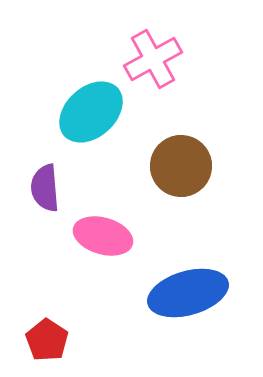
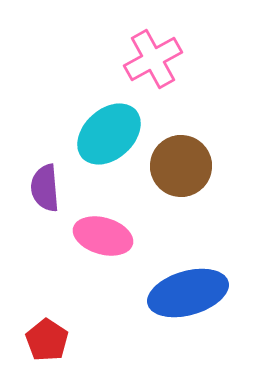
cyan ellipse: moved 18 px right, 22 px down
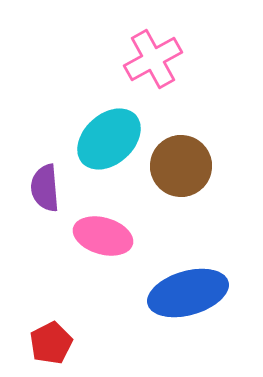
cyan ellipse: moved 5 px down
red pentagon: moved 4 px right, 3 px down; rotated 12 degrees clockwise
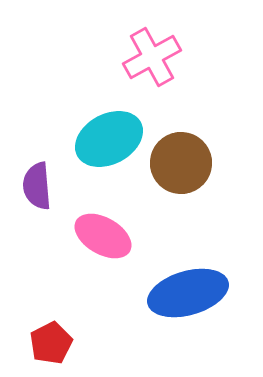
pink cross: moved 1 px left, 2 px up
cyan ellipse: rotated 14 degrees clockwise
brown circle: moved 3 px up
purple semicircle: moved 8 px left, 2 px up
pink ellipse: rotated 14 degrees clockwise
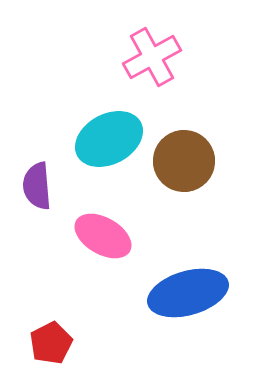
brown circle: moved 3 px right, 2 px up
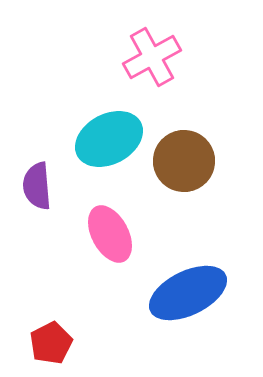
pink ellipse: moved 7 px right, 2 px up; rotated 32 degrees clockwise
blue ellipse: rotated 10 degrees counterclockwise
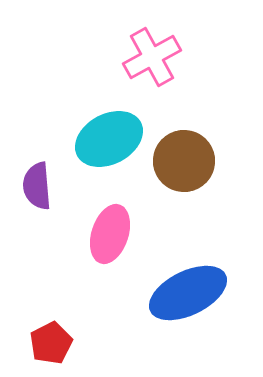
pink ellipse: rotated 46 degrees clockwise
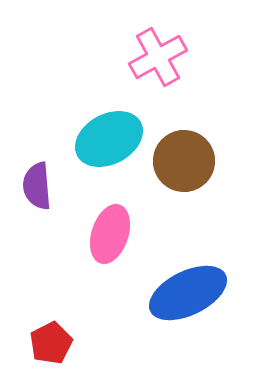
pink cross: moved 6 px right
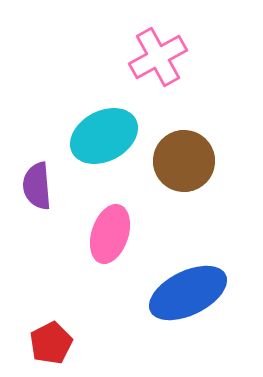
cyan ellipse: moved 5 px left, 3 px up
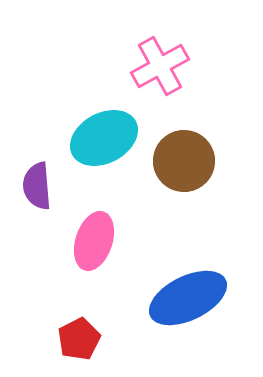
pink cross: moved 2 px right, 9 px down
cyan ellipse: moved 2 px down
pink ellipse: moved 16 px left, 7 px down
blue ellipse: moved 5 px down
red pentagon: moved 28 px right, 4 px up
